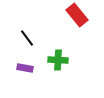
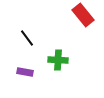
red rectangle: moved 6 px right
purple rectangle: moved 4 px down
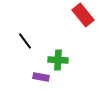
black line: moved 2 px left, 3 px down
purple rectangle: moved 16 px right, 5 px down
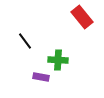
red rectangle: moved 1 px left, 2 px down
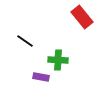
black line: rotated 18 degrees counterclockwise
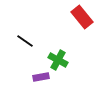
green cross: rotated 24 degrees clockwise
purple rectangle: rotated 21 degrees counterclockwise
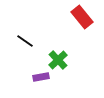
green cross: rotated 18 degrees clockwise
